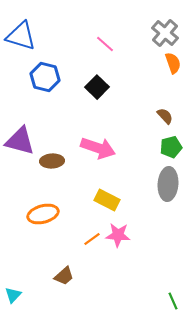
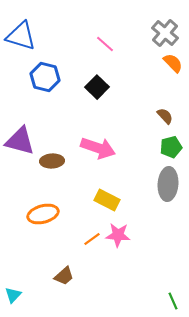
orange semicircle: rotated 25 degrees counterclockwise
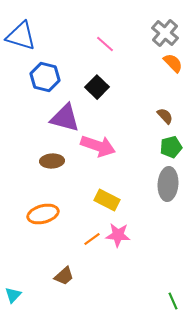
purple triangle: moved 45 px right, 23 px up
pink arrow: moved 2 px up
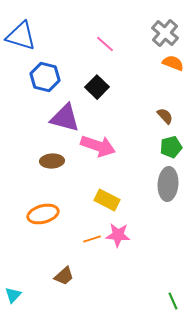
orange semicircle: rotated 25 degrees counterclockwise
orange line: rotated 18 degrees clockwise
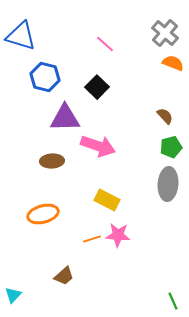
purple triangle: rotated 16 degrees counterclockwise
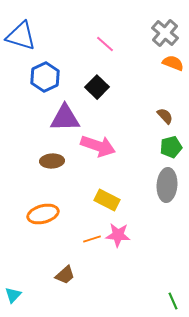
blue hexagon: rotated 20 degrees clockwise
gray ellipse: moved 1 px left, 1 px down
brown trapezoid: moved 1 px right, 1 px up
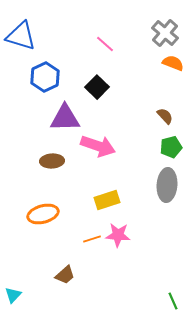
yellow rectangle: rotated 45 degrees counterclockwise
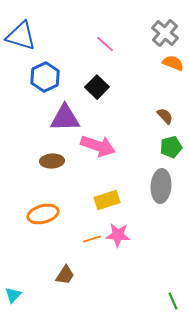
gray ellipse: moved 6 px left, 1 px down
brown trapezoid: rotated 15 degrees counterclockwise
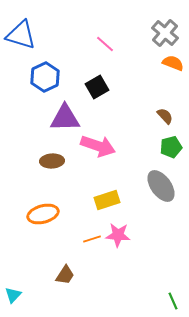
blue triangle: moved 1 px up
black square: rotated 15 degrees clockwise
gray ellipse: rotated 40 degrees counterclockwise
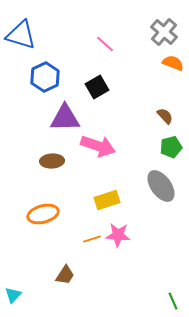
gray cross: moved 1 px left, 1 px up
